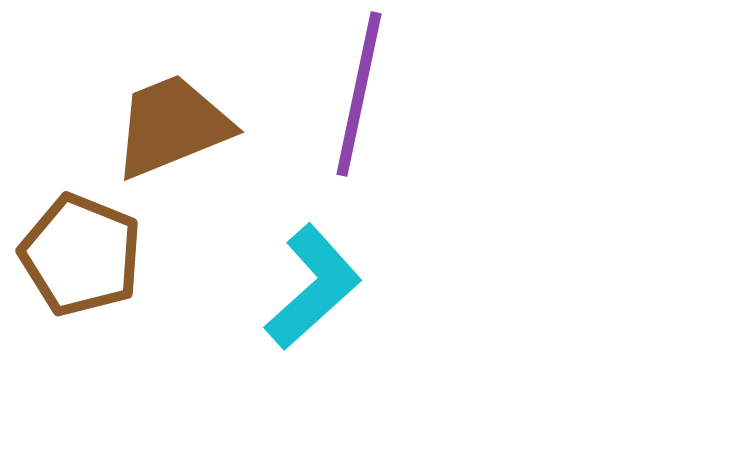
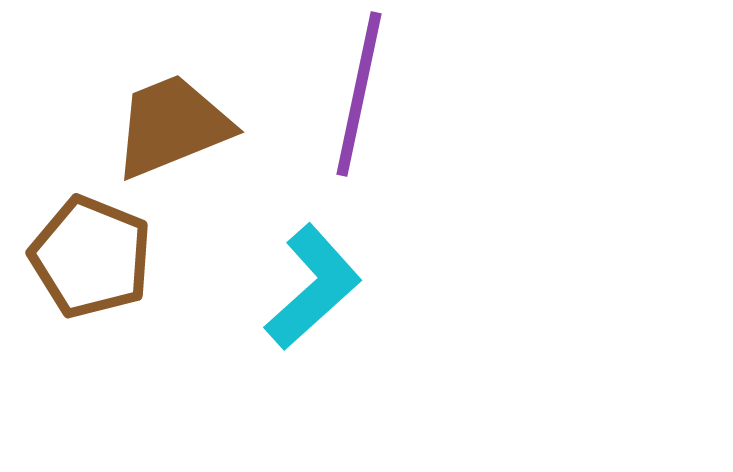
brown pentagon: moved 10 px right, 2 px down
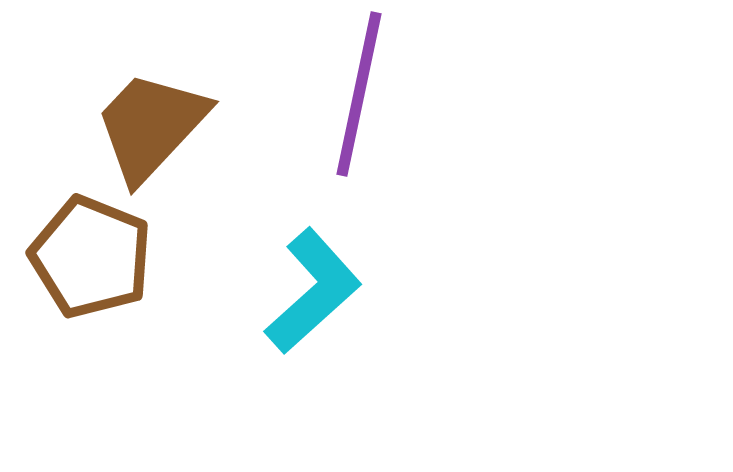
brown trapezoid: moved 21 px left; rotated 25 degrees counterclockwise
cyan L-shape: moved 4 px down
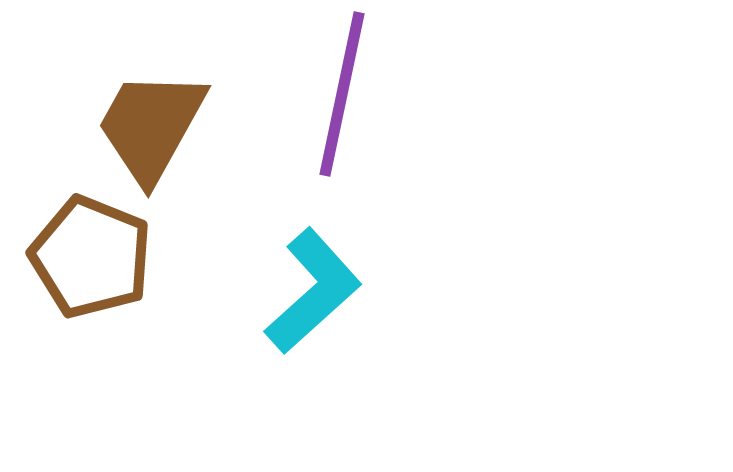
purple line: moved 17 px left
brown trapezoid: rotated 14 degrees counterclockwise
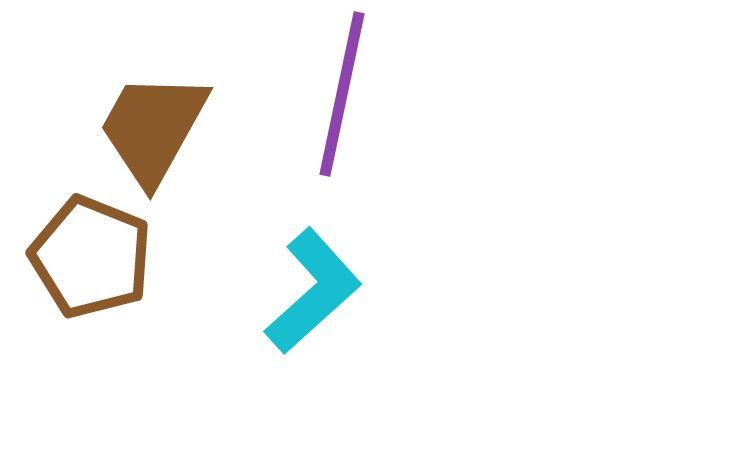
brown trapezoid: moved 2 px right, 2 px down
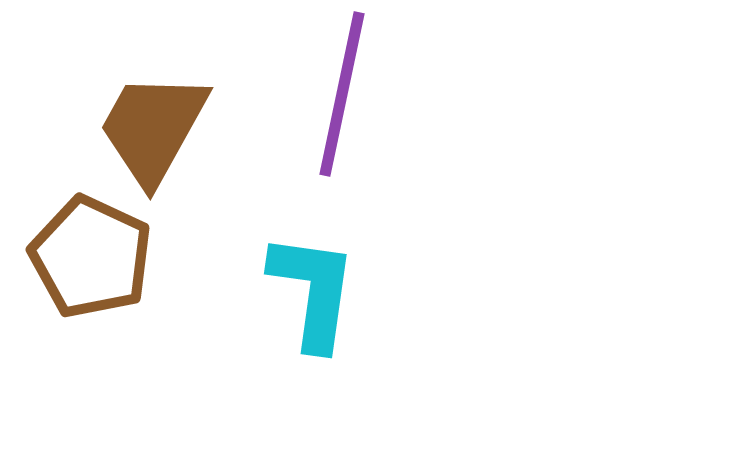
brown pentagon: rotated 3 degrees clockwise
cyan L-shape: rotated 40 degrees counterclockwise
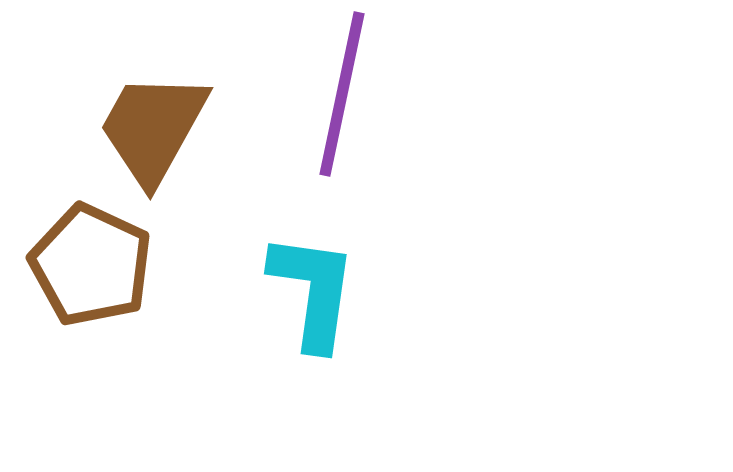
brown pentagon: moved 8 px down
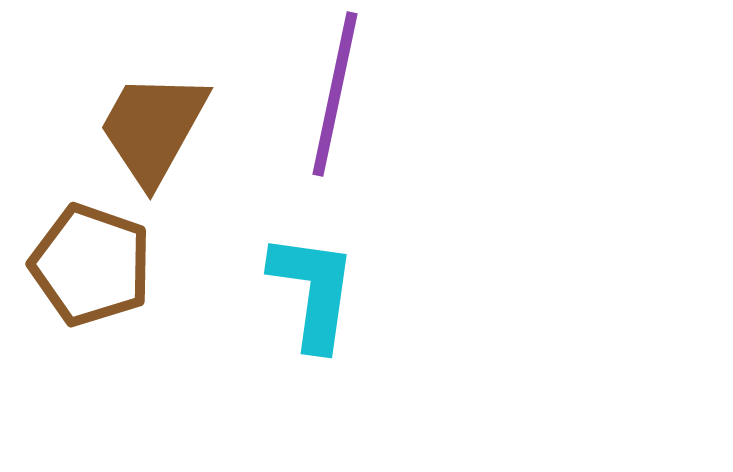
purple line: moved 7 px left
brown pentagon: rotated 6 degrees counterclockwise
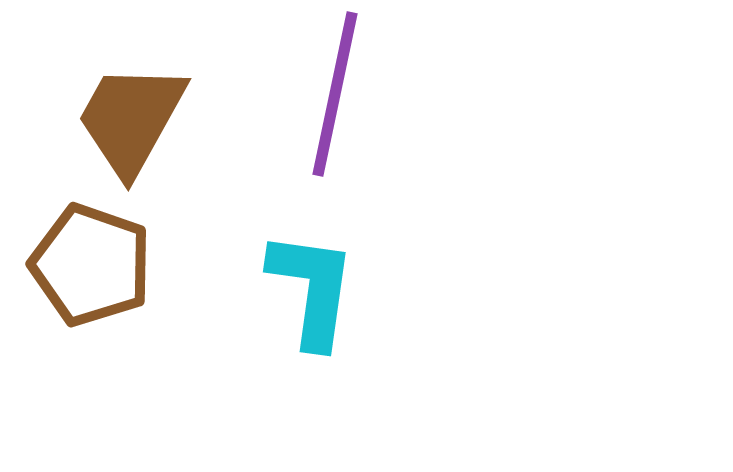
brown trapezoid: moved 22 px left, 9 px up
cyan L-shape: moved 1 px left, 2 px up
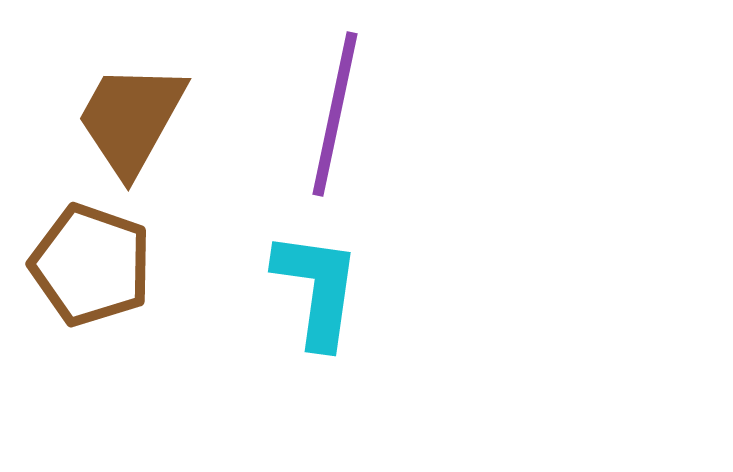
purple line: moved 20 px down
cyan L-shape: moved 5 px right
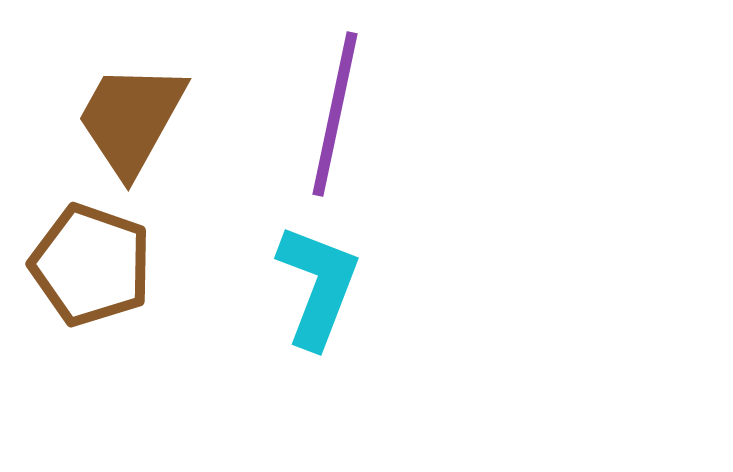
cyan L-shape: moved 1 px right, 3 px up; rotated 13 degrees clockwise
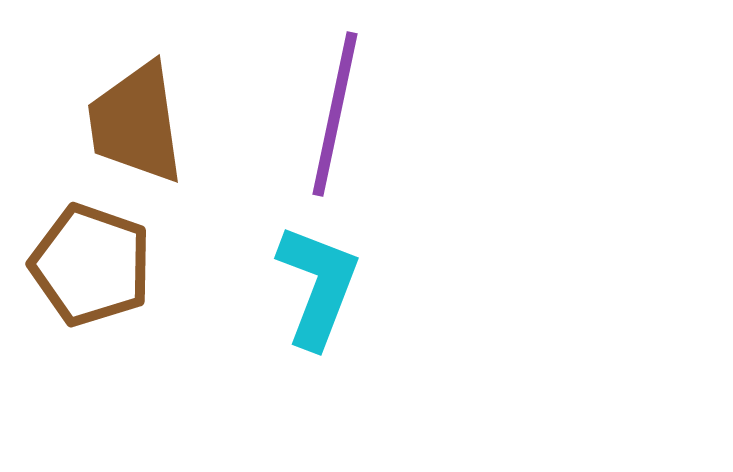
brown trapezoid: moved 5 px right, 4 px down; rotated 37 degrees counterclockwise
